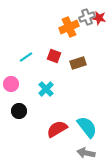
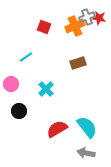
orange cross: moved 6 px right, 1 px up
red square: moved 10 px left, 29 px up
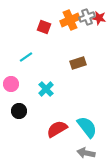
orange cross: moved 5 px left, 6 px up
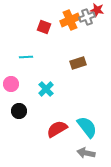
red star: moved 2 px left, 8 px up
cyan line: rotated 32 degrees clockwise
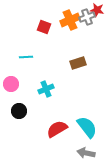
cyan cross: rotated 21 degrees clockwise
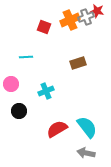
red star: moved 1 px down
gray cross: moved 1 px left
cyan cross: moved 2 px down
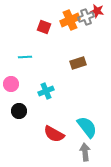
cyan line: moved 1 px left
red semicircle: moved 3 px left, 5 px down; rotated 120 degrees counterclockwise
gray arrow: moved 1 px left, 1 px up; rotated 72 degrees clockwise
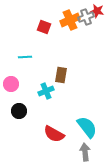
brown rectangle: moved 17 px left, 12 px down; rotated 63 degrees counterclockwise
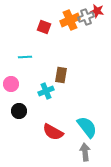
red semicircle: moved 1 px left, 2 px up
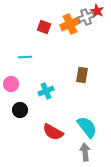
red star: rotated 16 degrees clockwise
orange cross: moved 4 px down
brown rectangle: moved 21 px right
black circle: moved 1 px right, 1 px up
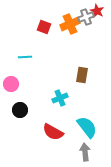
cyan cross: moved 14 px right, 7 px down
